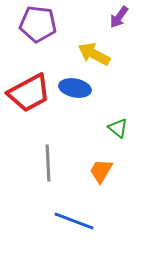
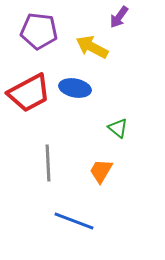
purple pentagon: moved 1 px right, 7 px down
yellow arrow: moved 2 px left, 7 px up
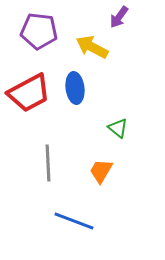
blue ellipse: rotated 72 degrees clockwise
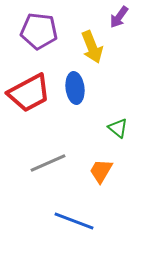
yellow arrow: rotated 140 degrees counterclockwise
gray line: rotated 69 degrees clockwise
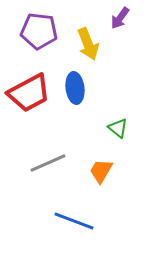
purple arrow: moved 1 px right, 1 px down
yellow arrow: moved 4 px left, 3 px up
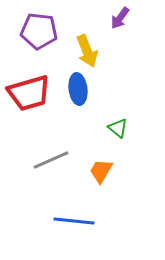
yellow arrow: moved 1 px left, 7 px down
blue ellipse: moved 3 px right, 1 px down
red trapezoid: rotated 12 degrees clockwise
gray line: moved 3 px right, 3 px up
blue line: rotated 15 degrees counterclockwise
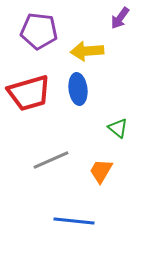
yellow arrow: rotated 108 degrees clockwise
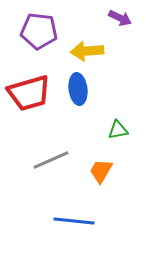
purple arrow: rotated 100 degrees counterclockwise
green triangle: moved 2 px down; rotated 50 degrees counterclockwise
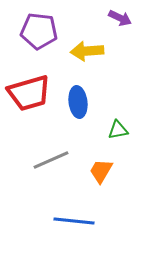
blue ellipse: moved 13 px down
